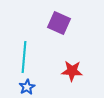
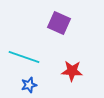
cyan line: rotated 76 degrees counterclockwise
blue star: moved 2 px right, 2 px up; rotated 14 degrees clockwise
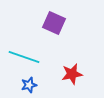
purple square: moved 5 px left
red star: moved 3 px down; rotated 15 degrees counterclockwise
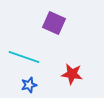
red star: rotated 20 degrees clockwise
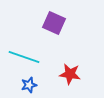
red star: moved 2 px left
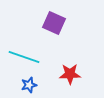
red star: rotated 10 degrees counterclockwise
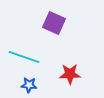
blue star: rotated 21 degrees clockwise
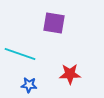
purple square: rotated 15 degrees counterclockwise
cyan line: moved 4 px left, 3 px up
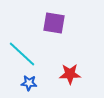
cyan line: moved 2 px right; rotated 24 degrees clockwise
blue star: moved 2 px up
